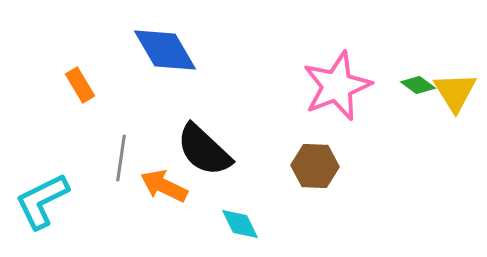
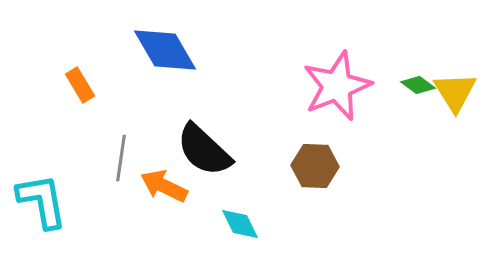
cyan L-shape: rotated 106 degrees clockwise
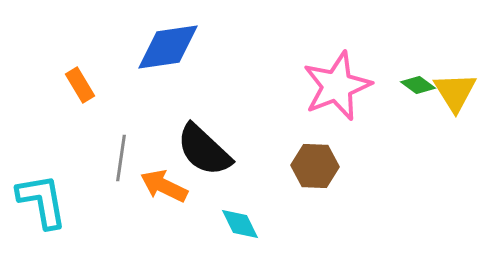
blue diamond: moved 3 px right, 3 px up; rotated 68 degrees counterclockwise
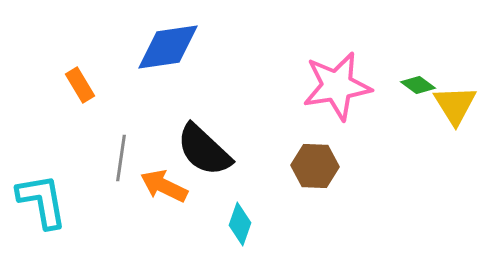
pink star: rotated 12 degrees clockwise
yellow triangle: moved 13 px down
cyan diamond: rotated 45 degrees clockwise
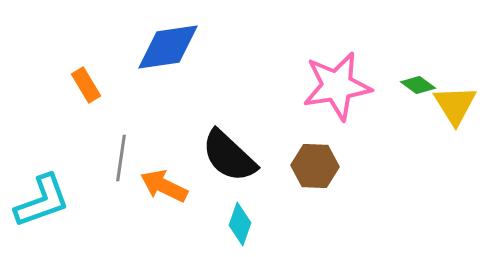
orange rectangle: moved 6 px right
black semicircle: moved 25 px right, 6 px down
cyan L-shape: rotated 80 degrees clockwise
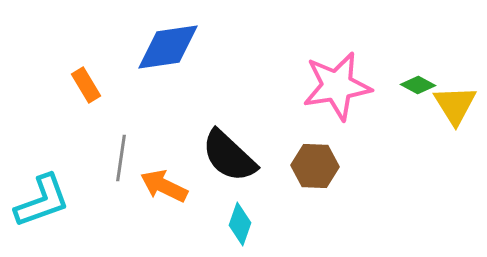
green diamond: rotated 8 degrees counterclockwise
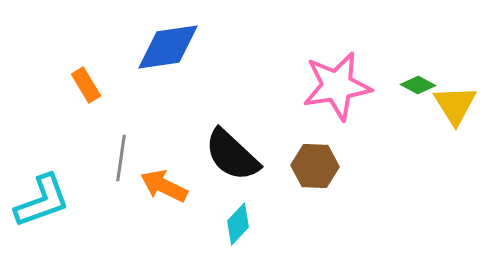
black semicircle: moved 3 px right, 1 px up
cyan diamond: moved 2 px left; rotated 24 degrees clockwise
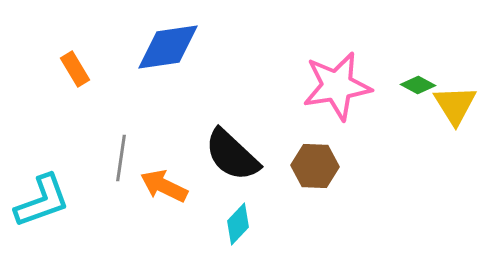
orange rectangle: moved 11 px left, 16 px up
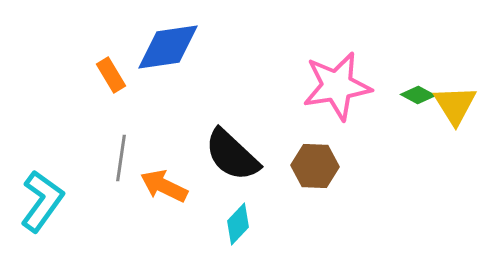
orange rectangle: moved 36 px right, 6 px down
green diamond: moved 10 px down
cyan L-shape: rotated 34 degrees counterclockwise
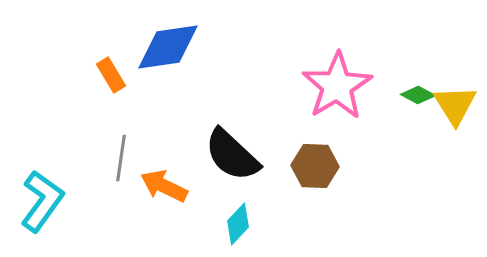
pink star: rotated 22 degrees counterclockwise
